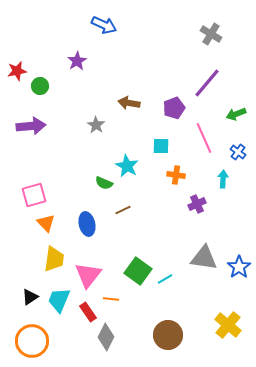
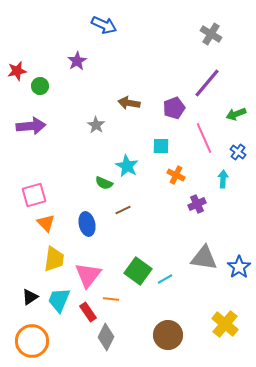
orange cross: rotated 18 degrees clockwise
yellow cross: moved 3 px left, 1 px up
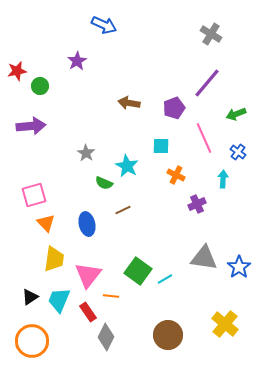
gray star: moved 10 px left, 28 px down
orange line: moved 3 px up
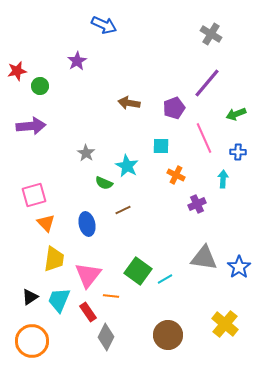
blue cross: rotated 35 degrees counterclockwise
